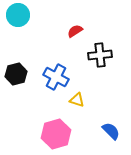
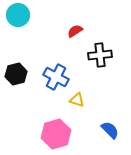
blue semicircle: moved 1 px left, 1 px up
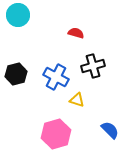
red semicircle: moved 1 px right, 2 px down; rotated 49 degrees clockwise
black cross: moved 7 px left, 11 px down; rotated 10 degrees counterclockwise
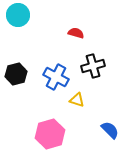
pink hexagon: moved 6 px left
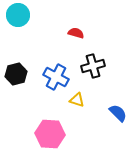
blue semicircle: moved 8 px right, 17 px up
pink hexagon: rotated 20 degrees clockwise
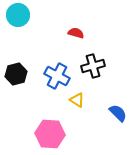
blue cross: moved 1 px right, 1 px up
yellow triangle: rotated 14 degrees clockwise
